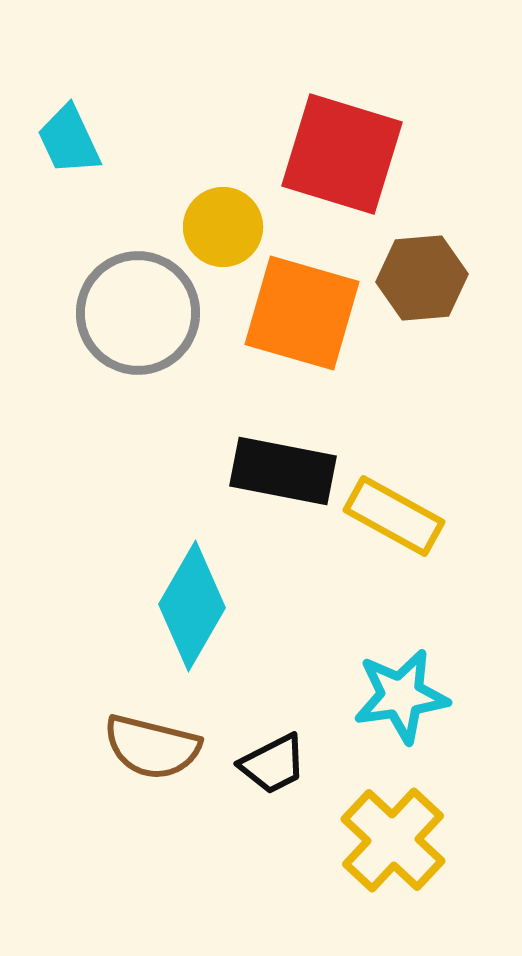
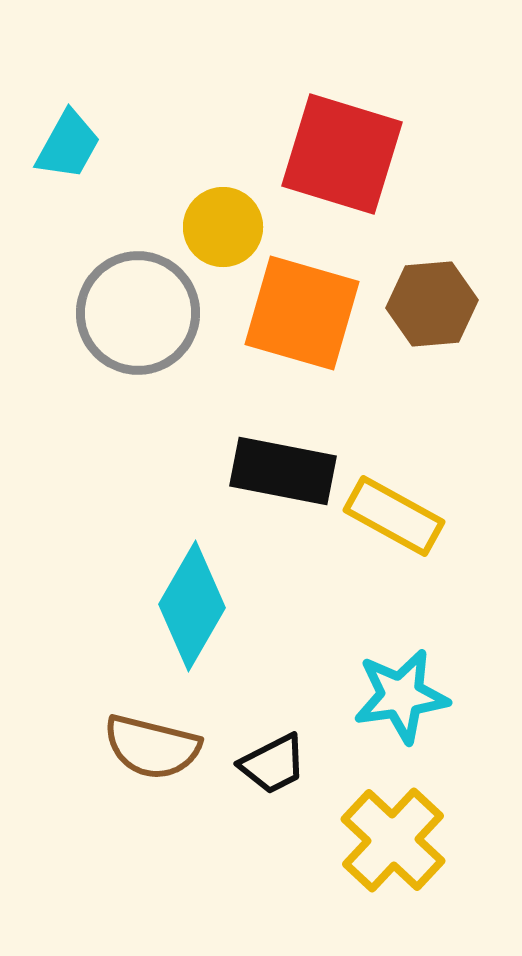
cyan trapezoid: moved 1 px left, 5 px down; rotated 126 degrees counterclockwise
brown hexagon: moved 10 px right, 26 px down
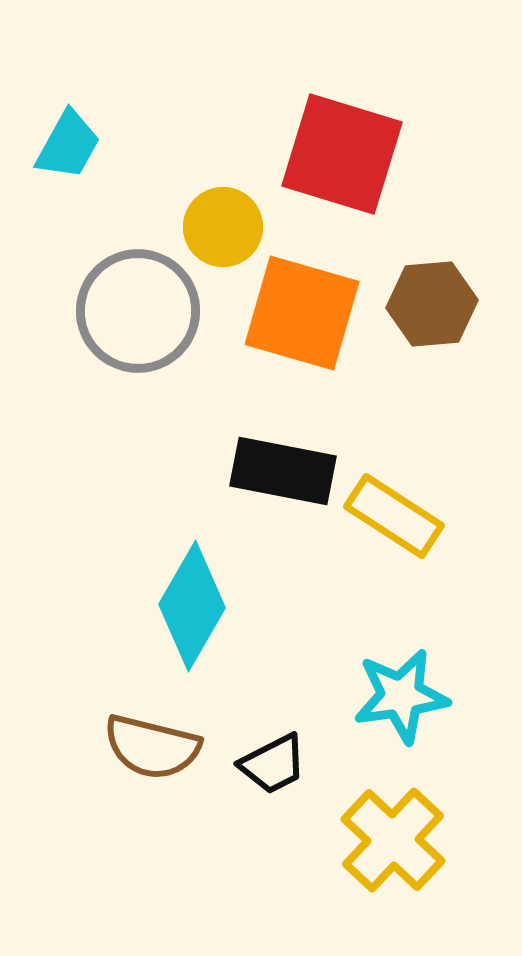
gray circle: moved 2 px up
yellow rectangle: rotated 4 degrees clockwise
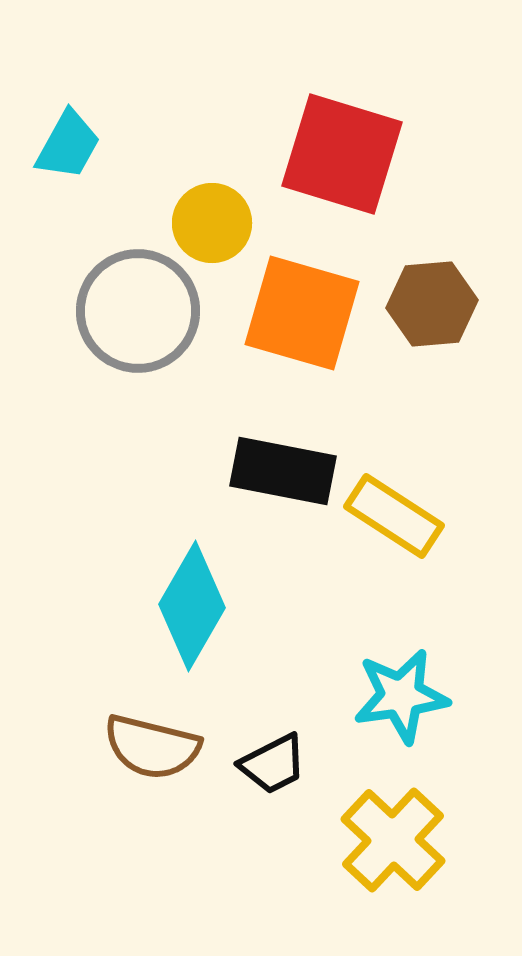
yellow circle: moved 11 px left, 4 px up
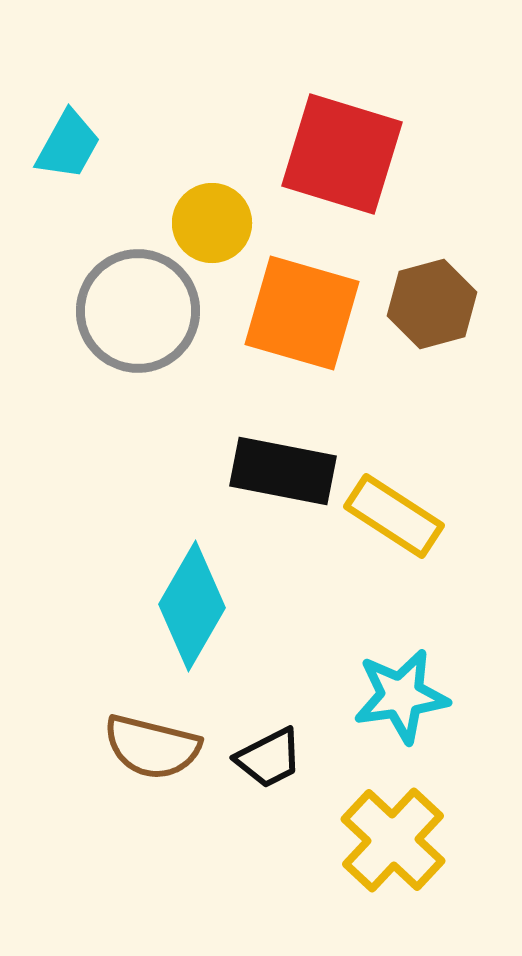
brown hexagon: rotated 10 degrees counterclockwise
black trapezoid: moved 4 px left, 6 px up
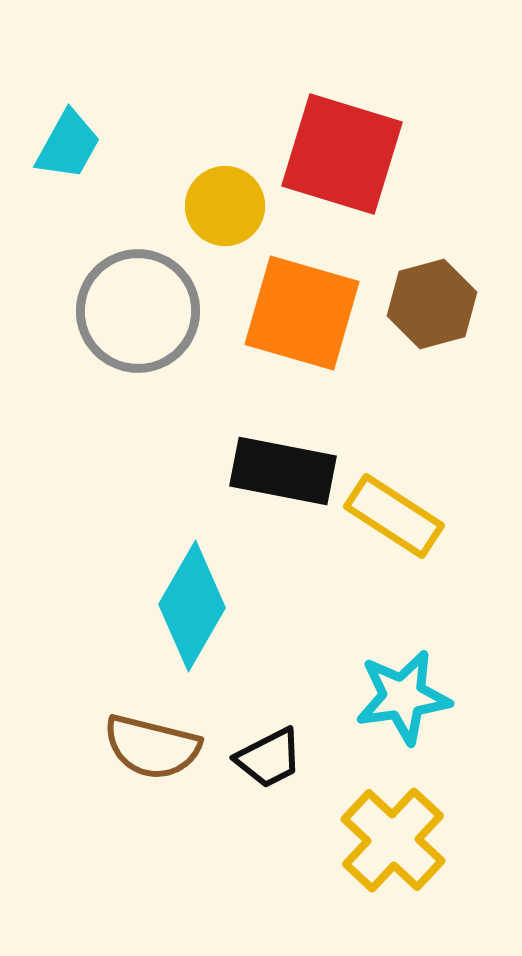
yellow circle: moved 13 px right, 17 px up
cyan star: moved 2 px right, 1 px down
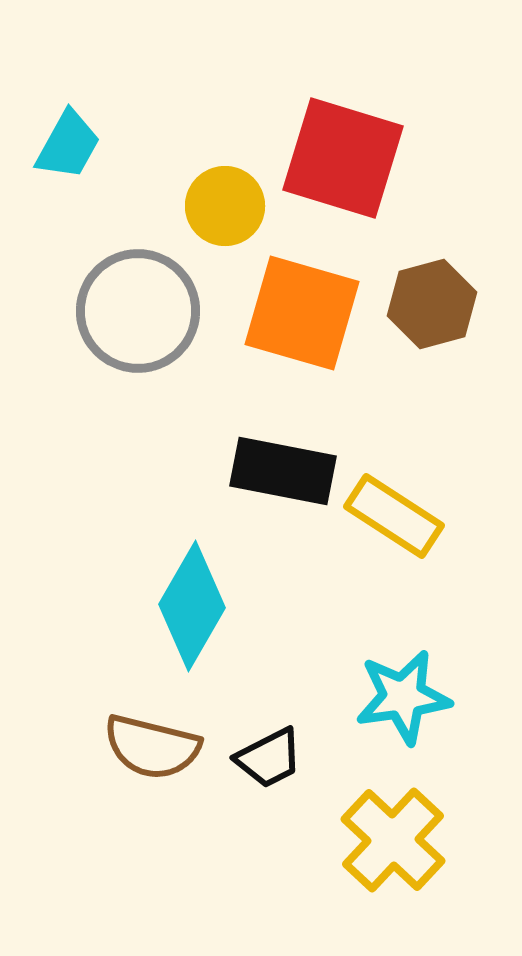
red square: moved 1 px right, 4 px down
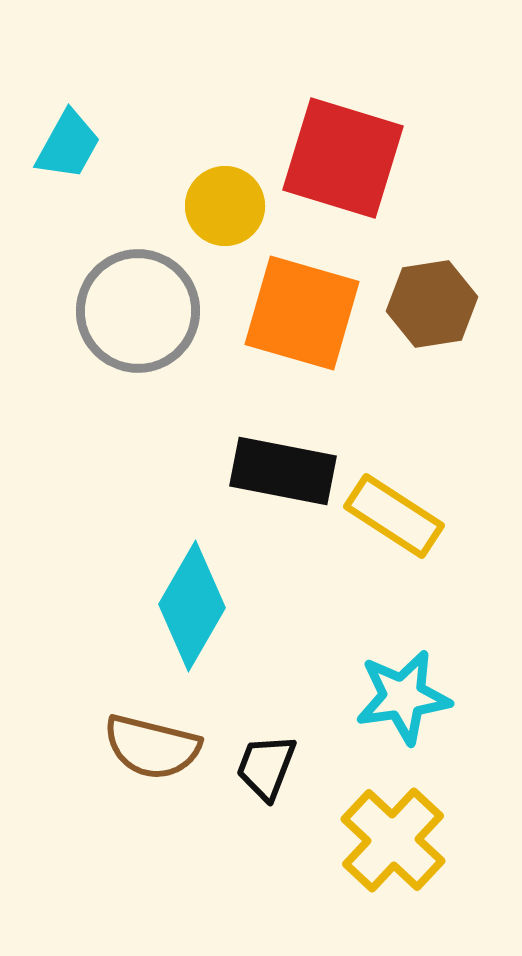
brown hexagon: rotated 6 degrees clockwise
black trapezoid: moved 3 px left, 9 px down; rotated 138 degrees clockwise
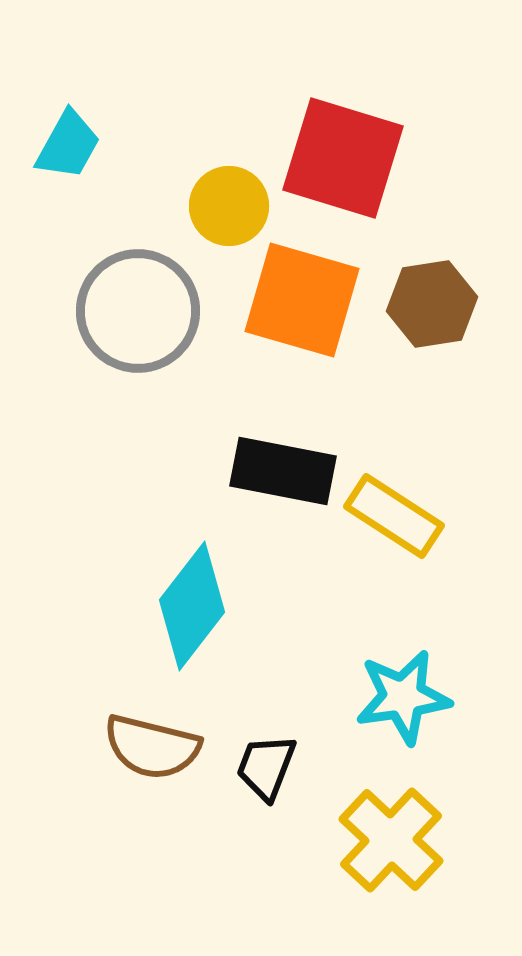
yellow circle: moved 4 px right
orange square: moved 13 px up
cyan diamond: rotated 8 degrees clockwise
yellow cross: moved 2 px left
